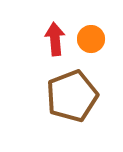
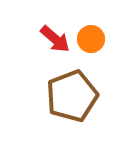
red arrow: rotated 136 degrees clockwise
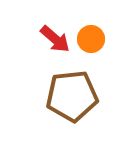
brown pentagon: rotated 15 degrees clockwise
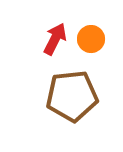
red arrow: rotated 104 degrees counterclockwise
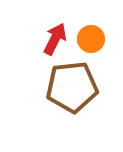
brown pentagon: moved 9 px up
